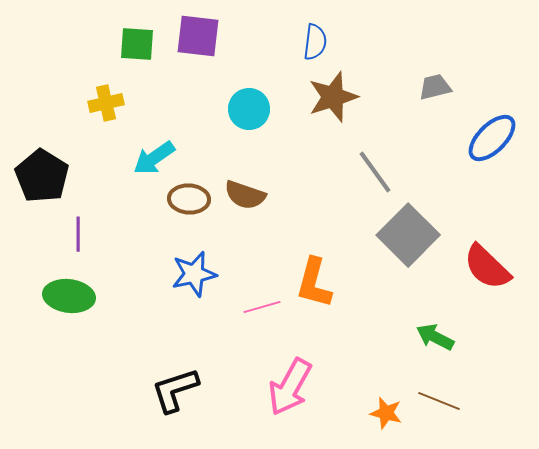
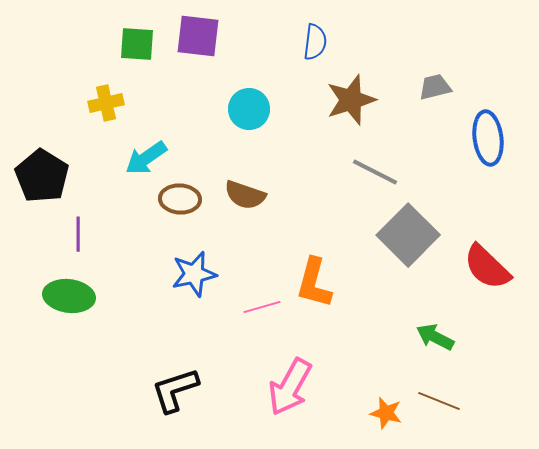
brown star: moved 18 px right, 3 px down
blue ellipse: moved 4 px left; rotated 52 degrees counterclockwise
cyan arrow: moved 8 px left
gray line: rotated 27 degrees counterclockwise
brown ellipse: moved 9 px left
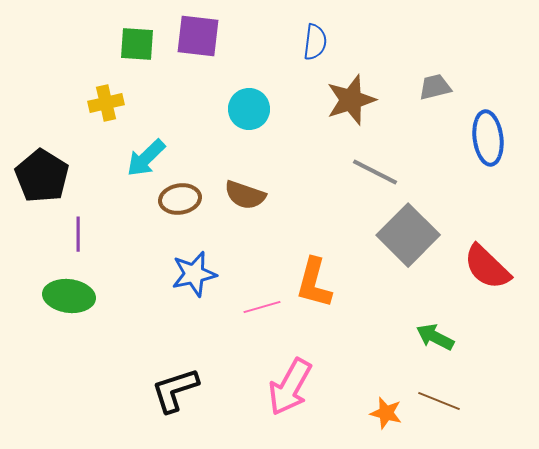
cyan arrow: rotated 9 degrees counterclockwise
brown ellipse: rotated 12 degrees counterclockwise
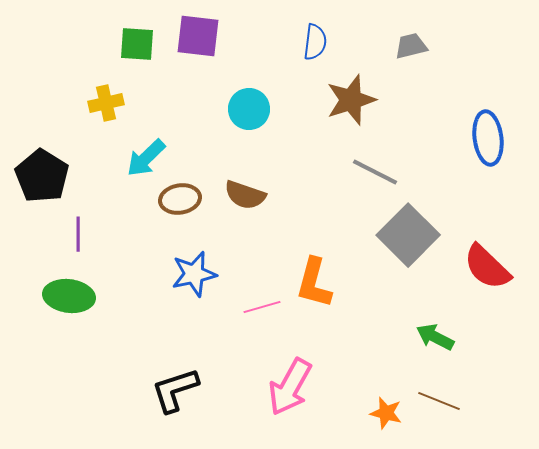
gray trapezoid: moved 24 px left, 41 px up
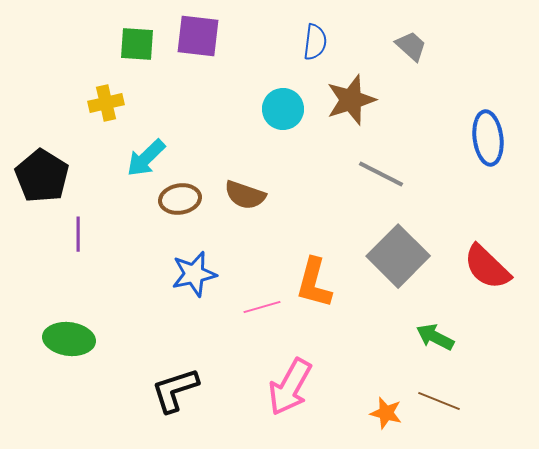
gray trapezoid: rotated 56 degrees clockwise
cyan circle: moved 34 px right
gray line: moved 6 px right, 2 px down
gray square: moved 10 px left, 21 px down
green ellipse: moved 43 px down
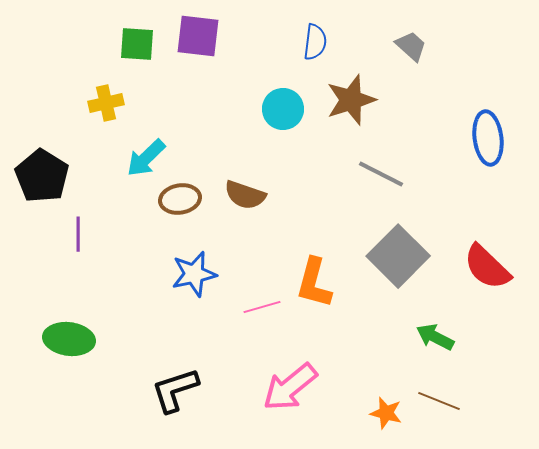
pink arrow: rotated 22 degrees clockwise
